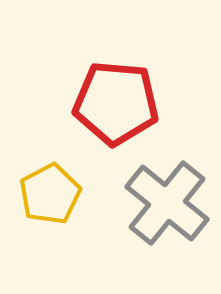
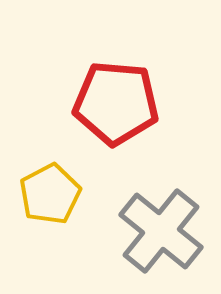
gray cross: moved 6 px left, 28 px down
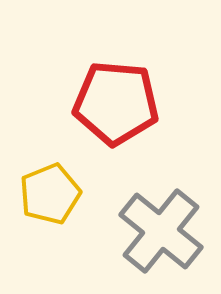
yellow pentagon: rotated 6 degrees clockwise
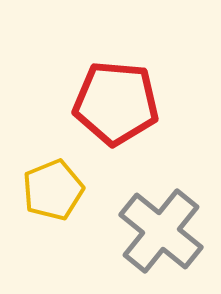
yellow pentagon: moved 3 px right, 4 px up
